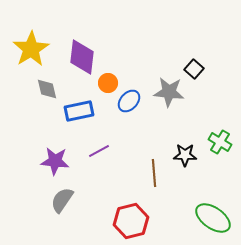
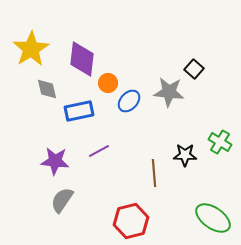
purple diamond: moved 2 px down
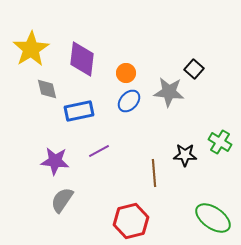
orange circle: moved 18 px right, 10 px up
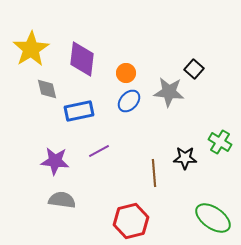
black star: moved 3 px down
gray semicircle: rotated 64 degrees clockwise
